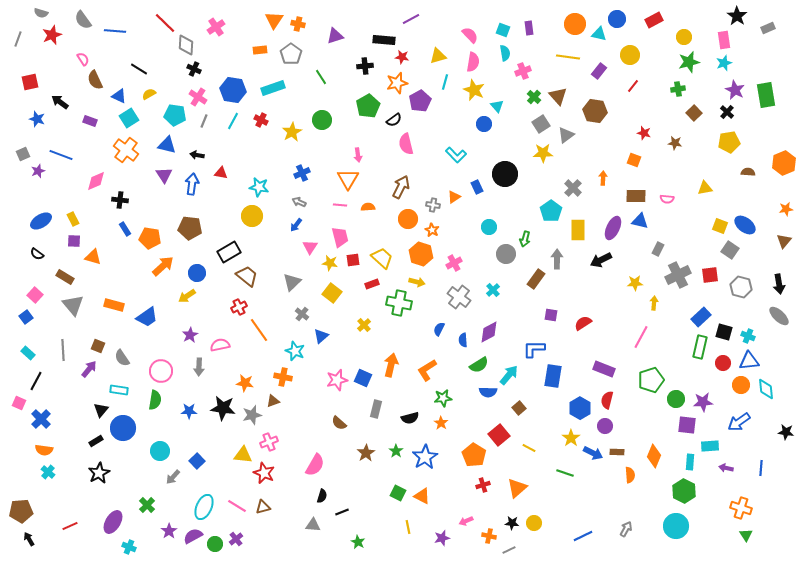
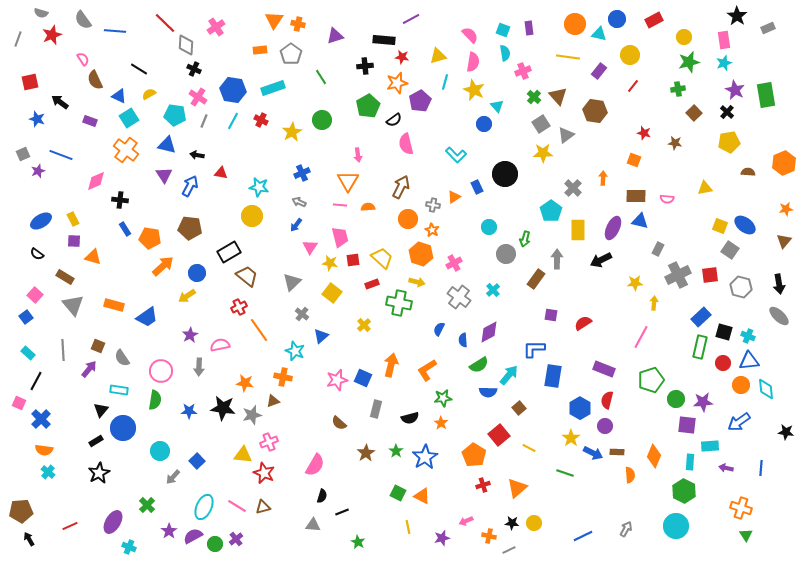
orange triangle at (348, 179): moved 2 px down
blue arrow at (192, 184): moved 2 px left, 2 px down; rotated 20 degrees clockwise
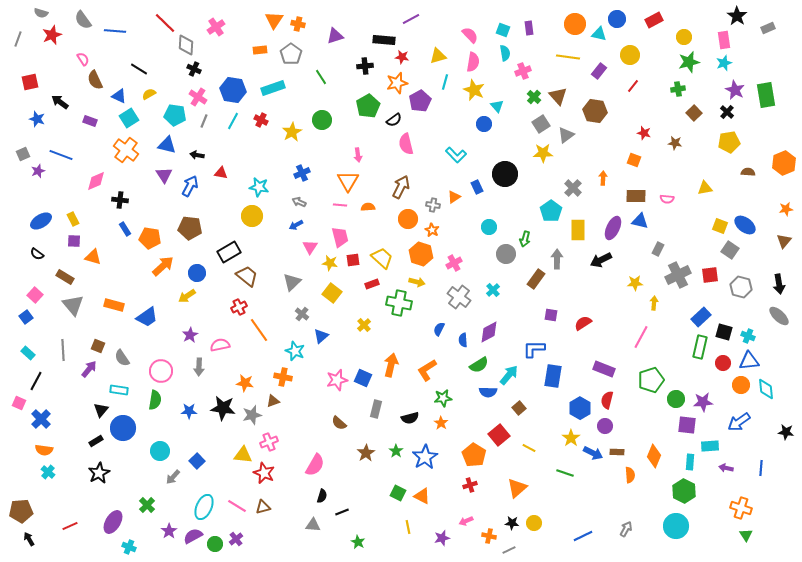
blue arrow at (296, 225): rotated 24 degrees clockwise
red cross at (483, 485): moved 13 px left
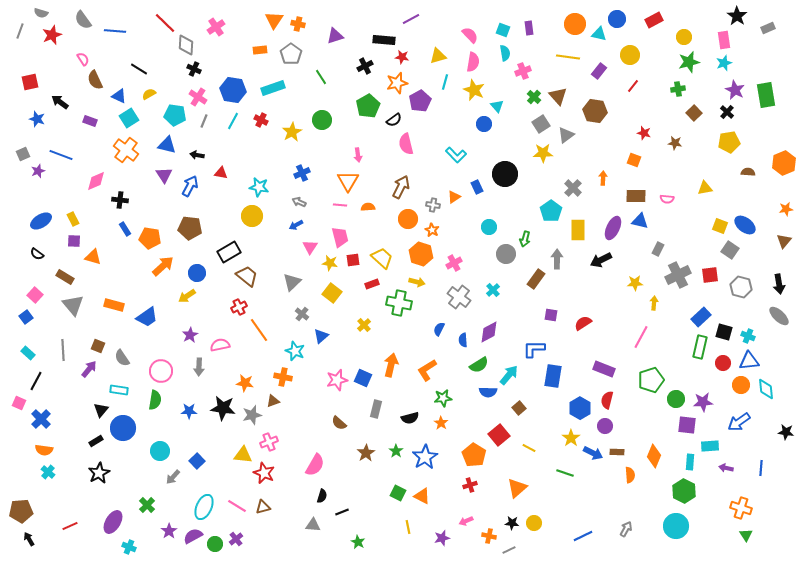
gray line at (18, 39): moved 2 px right, 8 px up
black cross at (365, 66): rotated 21 degrees counterclockwise
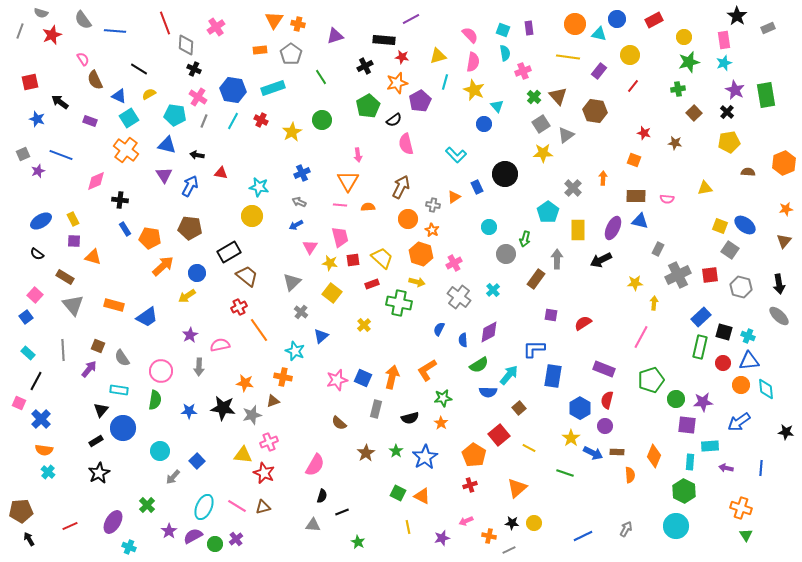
red line at (165, 23): rotated 25 degrees clockwise
cyan pentagon at (551, 211): moved 3 px left, 1 px down
gray cross at (302, 314): moved 1 px left, 2 px up
orange arrow at (391, 365): moved 1 px right, 12 px down
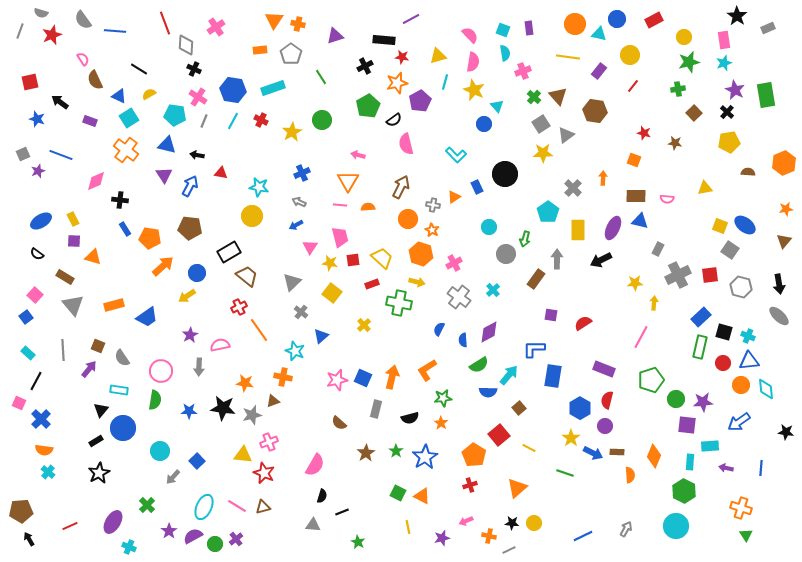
pink arrow at (358, 155): rotated 112 degrees clockwise
orange rectangle at (114, 305): rotated 30 degrees counterclockwise
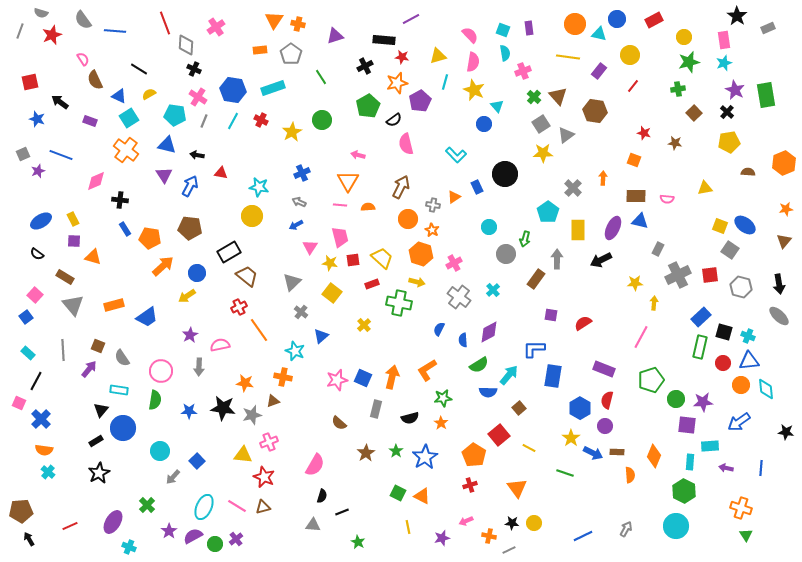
red star at (264, 473): moved 4 px down
orange triangle at (517, 488): rotated 25 degrees counterclockwise
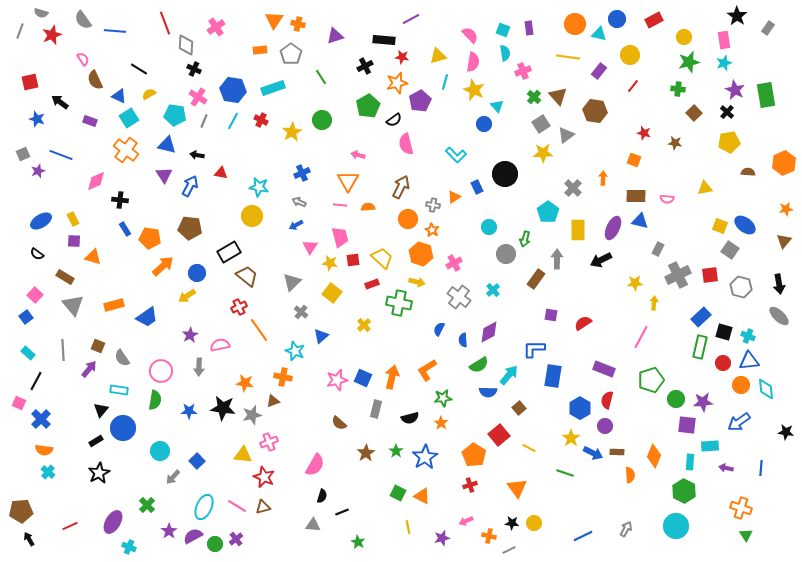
gray rectangle at (768, 28): rotated 32 degrees counterclockwise
green cross at (678, 89): rotated 16 degrees clockwise
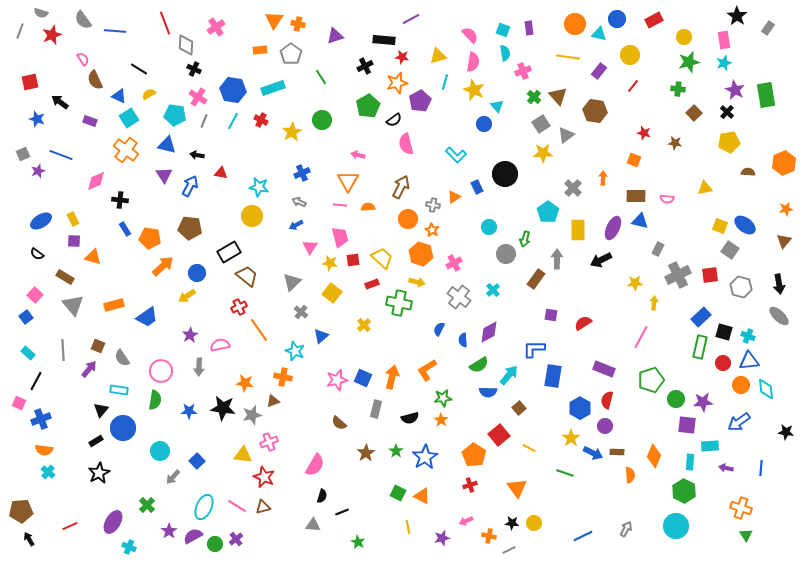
blue cross at (41, 419): rotated 24 degrees clockwise
orange star at (441, 423): moved 3 px up
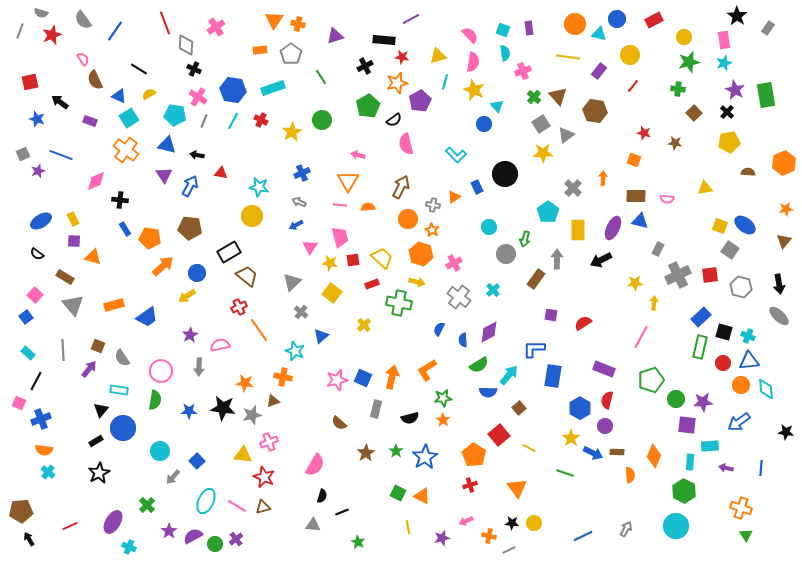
blue line at (115, 31): rotated 60 degrees counterclockwise
orange star at (441, 420): moved 2 px right
cyan ellipse at (204, 507): moved 2 px right, 6 px up
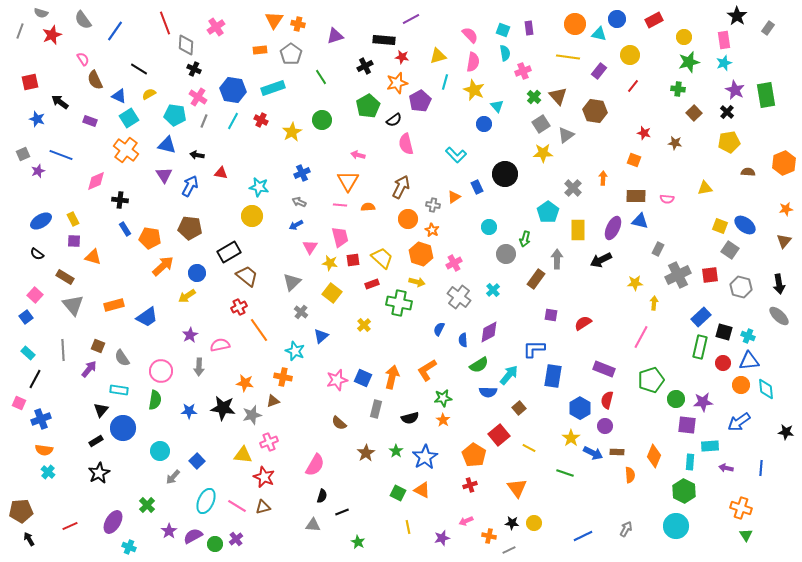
black line at (36, 381): moved 1 px left, 2 px up
orange triangle at (422, 496): moved 6 px up
